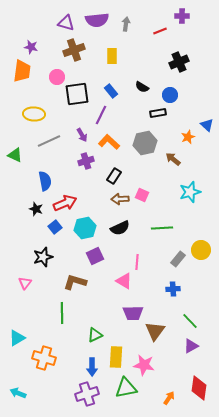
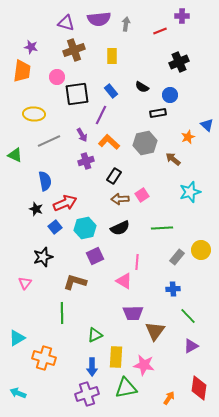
purple semicircle at (97, 20): moved 2 px right, 1 px up
pink square at (142, 195): rotated 32 degrees clockwise
gray rectangle at (178, 259): moved 1 px left, 2 px up
green line at (190, 321): moved 2 px left, 5 px up
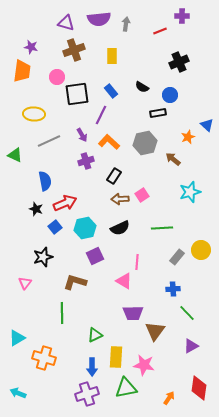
green line at (188, 316): moved 1 px left, 3 px up
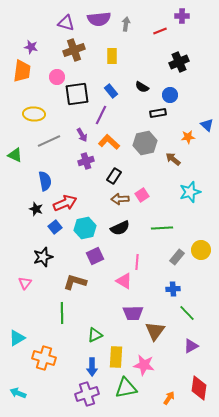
orange star at (188, 137): rotated 16 degrees clockwise
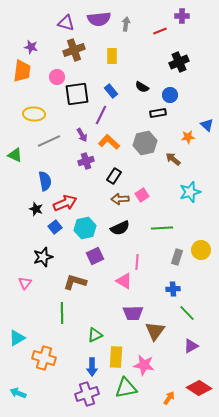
gray rectangle at (177, 257): rotated 21 degrees counterclockwise
red diamond at (199, 388): rotated 65 degrees counterclockwise
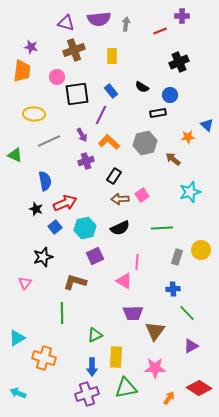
pink star at (144, 365): moved 11 px right, 3 px down; rotated 10 degrees counterclockwise
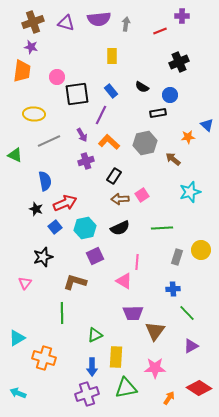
brown cross at (74, 50): moved 41 px left, 28 px up
